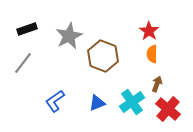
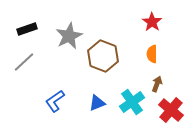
red star: moved 3 px right, 9 px up
gray line: moved 1 px right, 1 px up; rotated 10 degrees clockwise
red cross: moved 3 px right, 1 px down
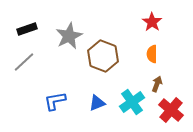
blue L-shape: rotated 25 degrees clockwise
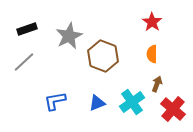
red cross: moved 2 px right, 1 px up
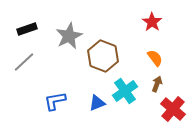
orange semicircle: moved 3 px right, 4 px down; rotated 144 degrees clockwise
cyan cross: moved 7 px left, 11 px up
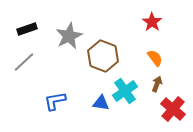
blue triangle: moved 4 px right; rotated 30 degrees clockwise
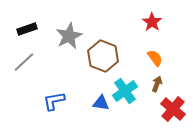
blue L-shape: moved 1 px left
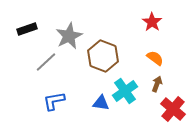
orange semicircle: rotated 18 degrees counterclockwise
gray line: moved 22 px right
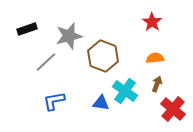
gray star: rotated 12 degrees clockwise
orange semicircle: rotated 42 degrees counterclockwise
cyan cross: rotated 20 degrees counterclockwise
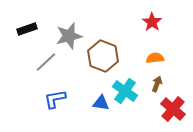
blue L-shape: moved 1 px right, 2 px up
